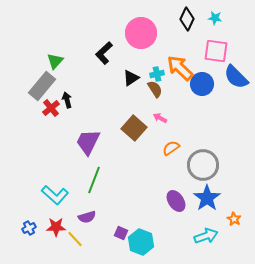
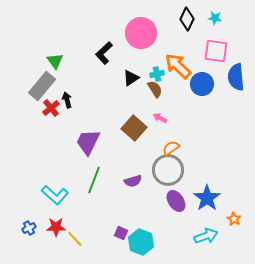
green triangle: rotated 18 degrees counterclockwise
orange arrow: moved 2 px left, 2 px up
blue semicircle: rotated 40 degrees clockwise
gray circle: moved 35 px left, 5 px down
purple semicircle: moved 46 px right, 36 px up
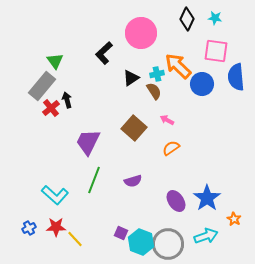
brown semicircle: moved 1 px left, 2 px down
pink arrow: moved 7 px right, 2 px down
gray circle: moved 74 px down
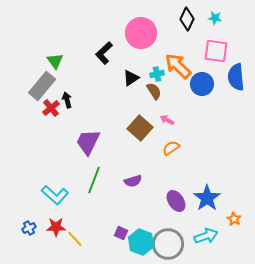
brown square: moved 6 px right
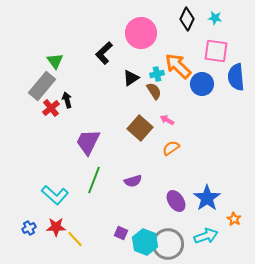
cyan hexagon: moved 4 px right
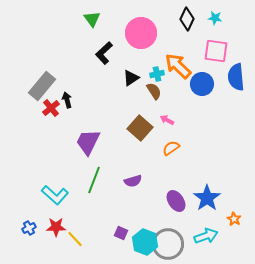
green triangle: moved 37 px right, 42 px up
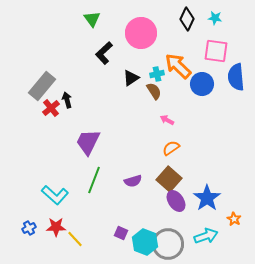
brown square: moved 29 px right, 51 px down
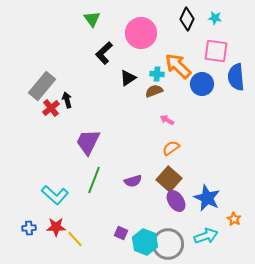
cyan cross: rotated 16 degrees clockwise
black triangle: moved 3 px left
brown semicircle: rotated 78 degrees counterclockwise
blue star: rotated 12 degrees counterclockwise
blue cross: rotated 24 degrees clockwise
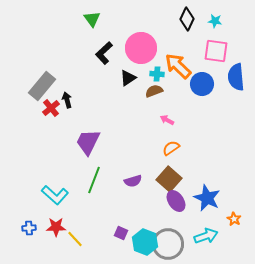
cyan star: moved 3 px down
pink circle: moved 15 px down
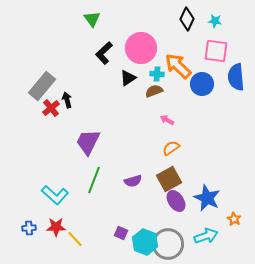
brown square: rotated 20 degrees clockwise
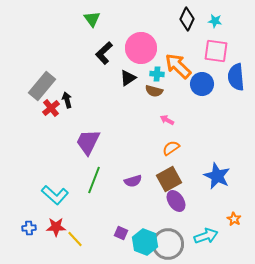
brown semicircle: rotated 144 degrees counterclockwise
blue star: moved 10 px right, 22 px up
